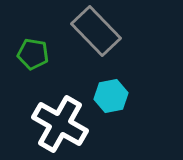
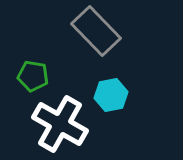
green pentagon: moved 22 px down
cyan hexagon: moved 1 px up
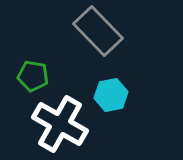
gray rectangle: moved 2 px right
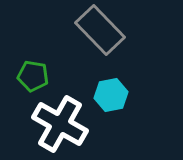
gray rectangle: moved 2 px right, 1 px up
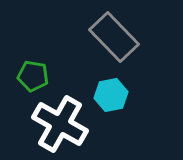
gray rectangle: moved 14 px right, 7 px down
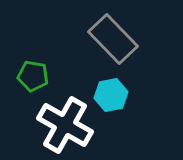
gray rectangle: moved 1 px left, 2 px down
white cross: moved 5 px right, 1 px down
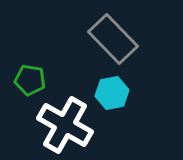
green pentagon: moved 3 px left, 4 px down
cyan hexagon: moved 1 px right, 2 px up
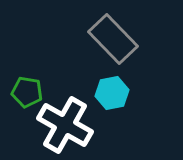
green pentagon: moved 3 px left, 12 px down
